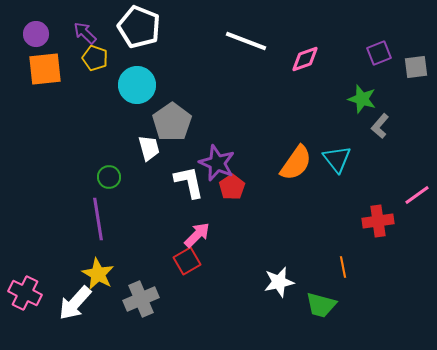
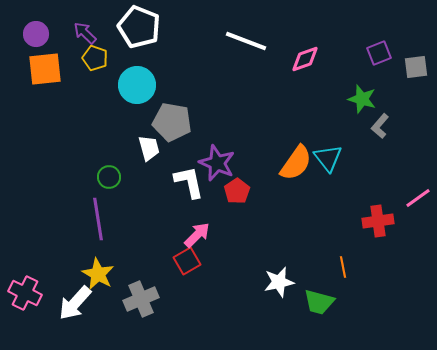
gray pentagon: rotated 27 degrees counterclockwise
cyan triangle: moved 9 px left, 1 px up
red pentagon: moved 5 px right, 4 px down
pink line: moved 1 px right, 3 px down
green trapezoid: moved 2 px left, 3 px up
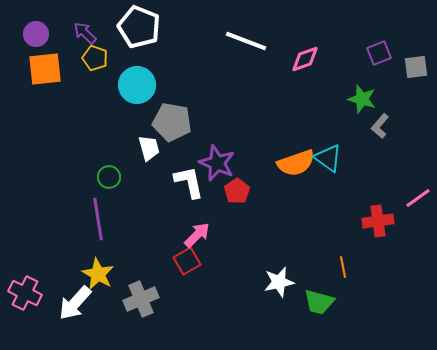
cyan triangle: rotated 16 degrees counterclockwise
orange semicircle: rotated 36 degrees clockwise
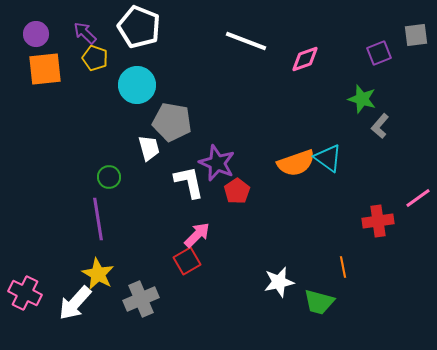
gray square: moved 32 px up
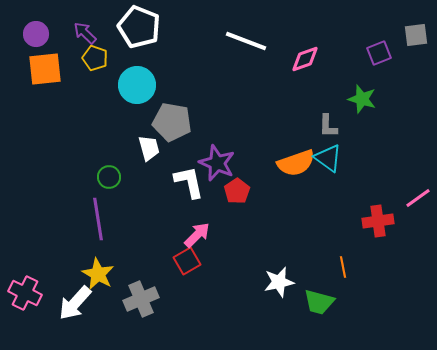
gray L-shape: moved 52 px left; rotated 40 degrees counterclockwise
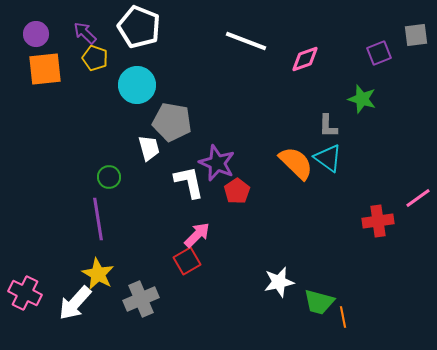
orange semicircle: rotated 117 degrees counterclockwise
orange line: moved 50 px down
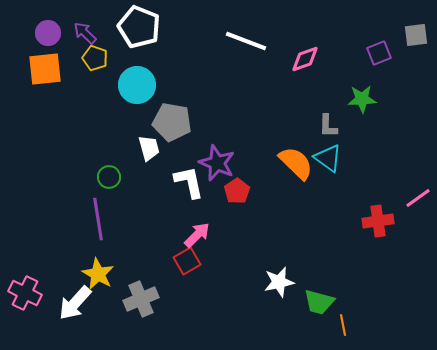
purple circle: moved 12 px right, 1 px up
green star: rotated 20 degrees counterclockwise
orange line: moved 8 px down
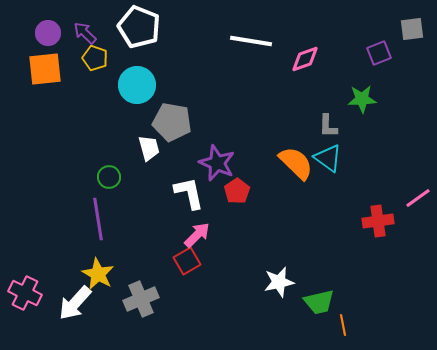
gray square: moved 4 px left, 6 px up
white line: moved 5 px right; rotated 12 degrees counterclockwise
white L-shape: moved 11 px down
green trapezoid: rotated 28 degrees counterclockwise
